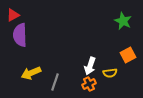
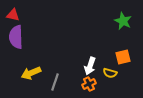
red triangle: rotated 40 degrees clockwise
purple semicircle: moved 4 px left, 2 px down
orange square: moved 5 px left, 2 px down; rotated 14 degrees clockwise
yellow semicircle: rotated 24 degrees clockwise
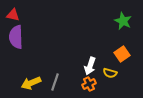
orange square: moved 1 px left, 3 px up; rotated 21 degrees counterclockwise
yellow arrow: moved 10 px down
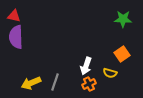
red triangle: moved 1 px right, 1 px down
green star: moved 2 px up; rotated 24 degrees counterclockwise
white arrow: moved 4 px left
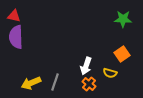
orange cross: rotated 24 degrees counterclockwise
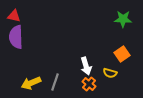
white arrow: rotated 36 degrees counterclockwise
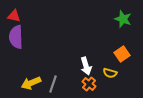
green star: rotated 18 degrees clockwise
gray line: moved 2 px left, 2 px down
